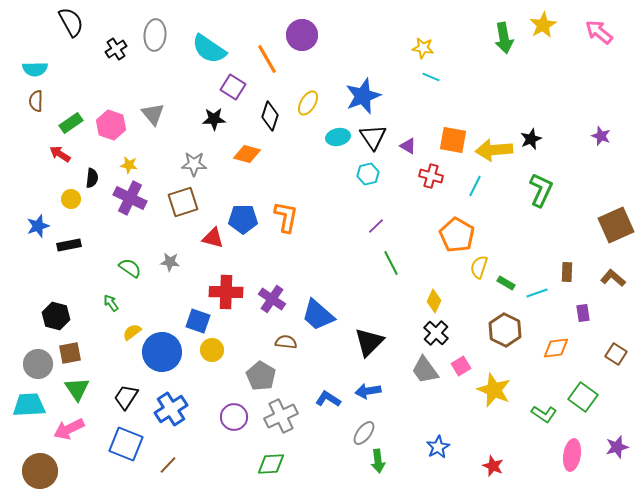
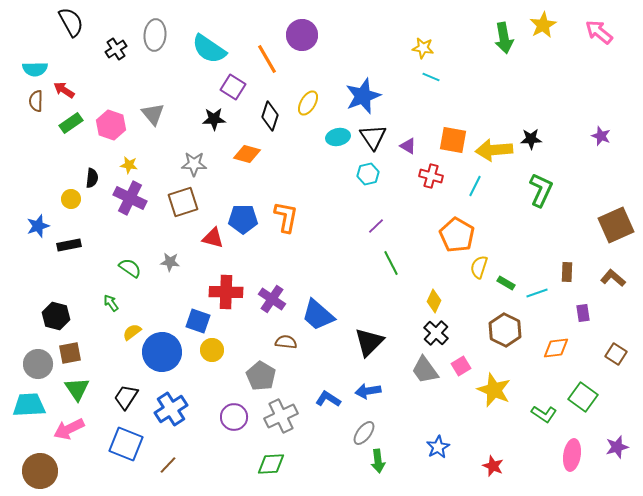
black star at (531, 139): rotated 20 degrees clockwise
red arrow at (60, 154): moved 4 px right, 64 px up
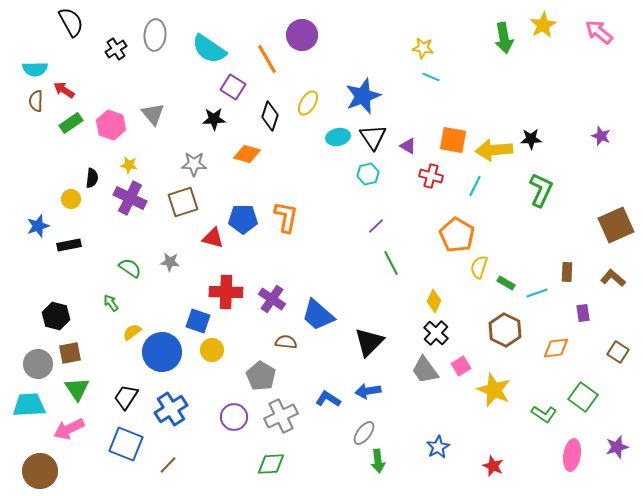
brown square at (616, 354): moved 2 px right, 2 px up
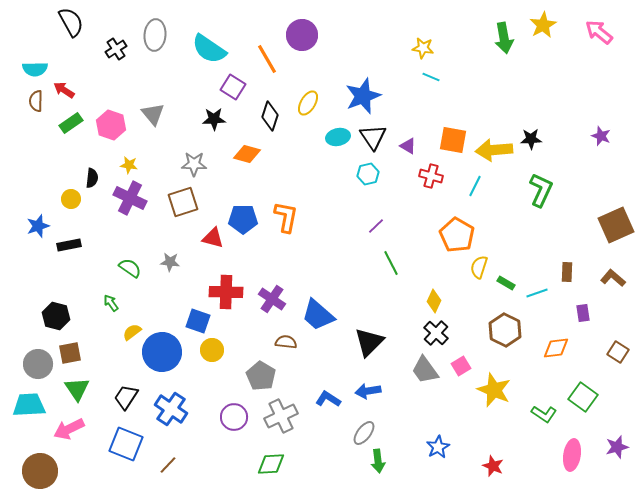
blue cross at (171, 409): rotated 24 degrees counterclockwise
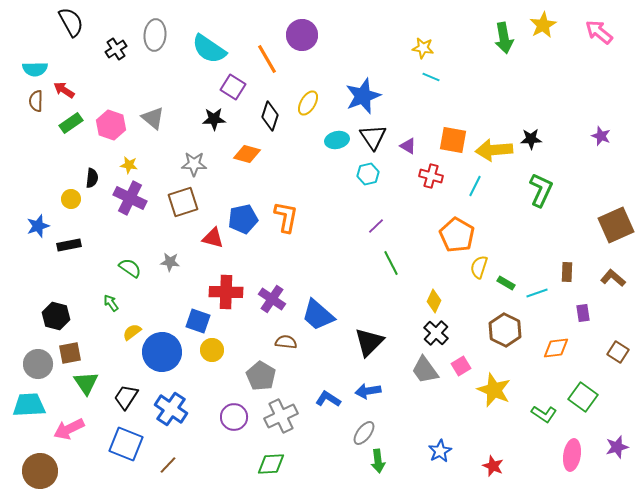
gray triangle at (153, 114): moved 4 px down; rotated 10 degrees counterclockwise
cyan ellipse at (338, 137): moved 1 px left, 3 px down
blue pentagon at (243, 219): rotated 12 degrees counterclockwise
green triangle at (77, 389): moved 9 px right, 6 px up
blue star at (438, 447): moved 2 px right, 4 px down
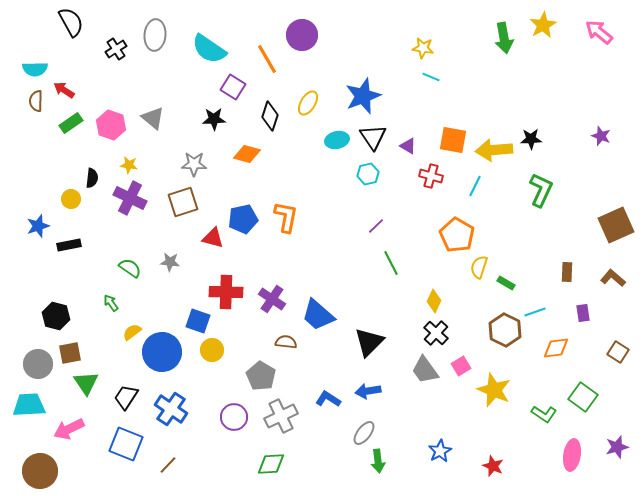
cyan line at (537, 293): moved 2 px left, 19 px down
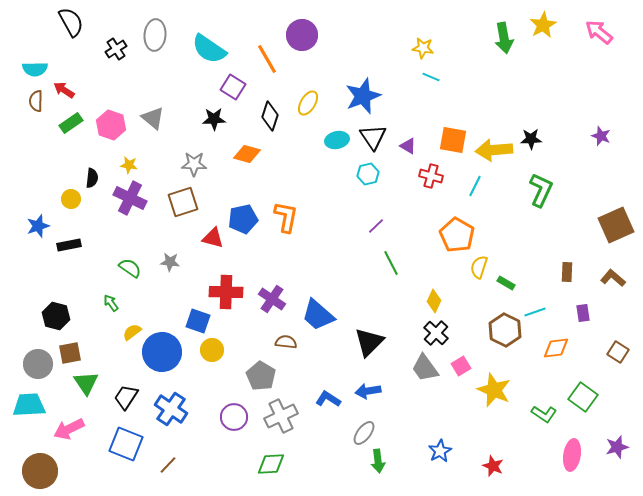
gray trapezoid at (425, 370): moved 2 px up
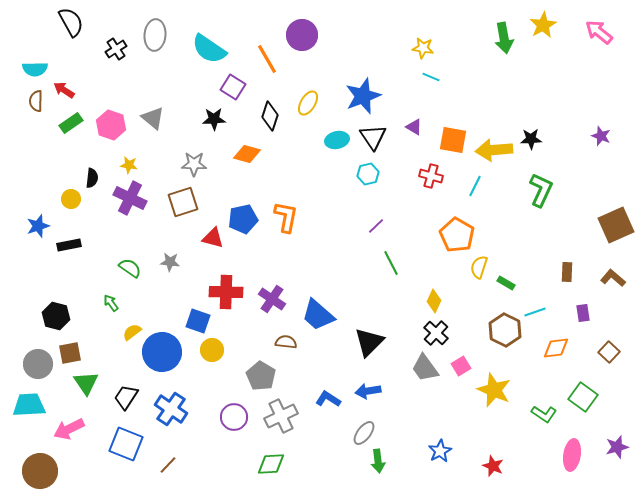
purple triangle at (408, 146): moved 6 px right, 19 px up
brown square at (618, 352): moved 9 px left; rotated 10 degrees clockwise
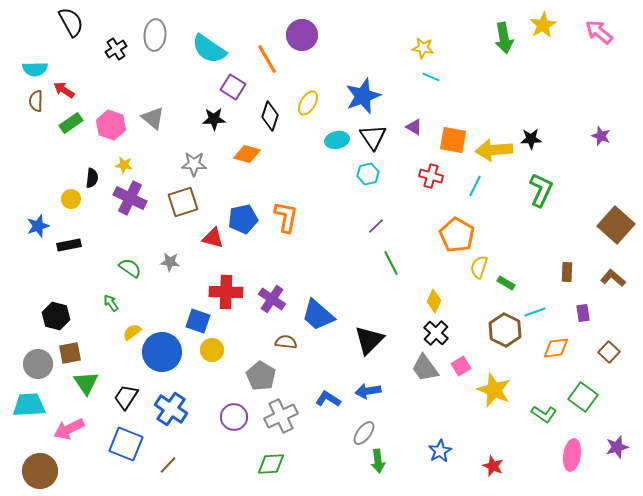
yellow star at (129, 165): moved 5 px left
brown square at (616, 225): rotated 24 degrees counterclockwise
black triangle at (369, 342): moved 2 px up
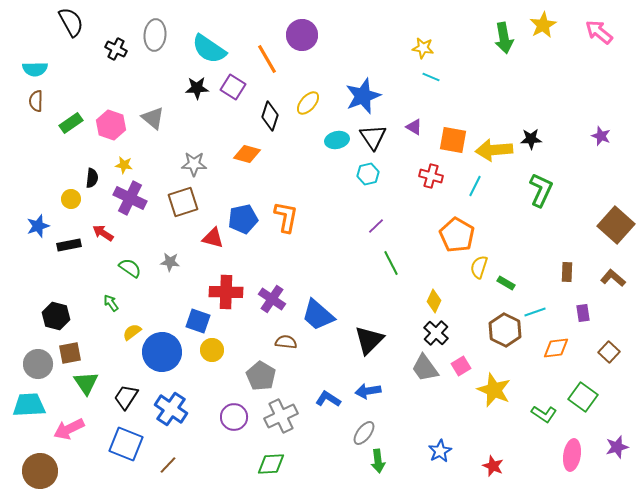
black cross at (116, 49): rotated 30 degrees counterclockwise
red arrow at (64, 90): moved 39 px right, 143 px down
yellow ellipse at (308, 103): rotated 10 degrees clockwise
black star at (214, 119): moved 17 px left, 31 px up
